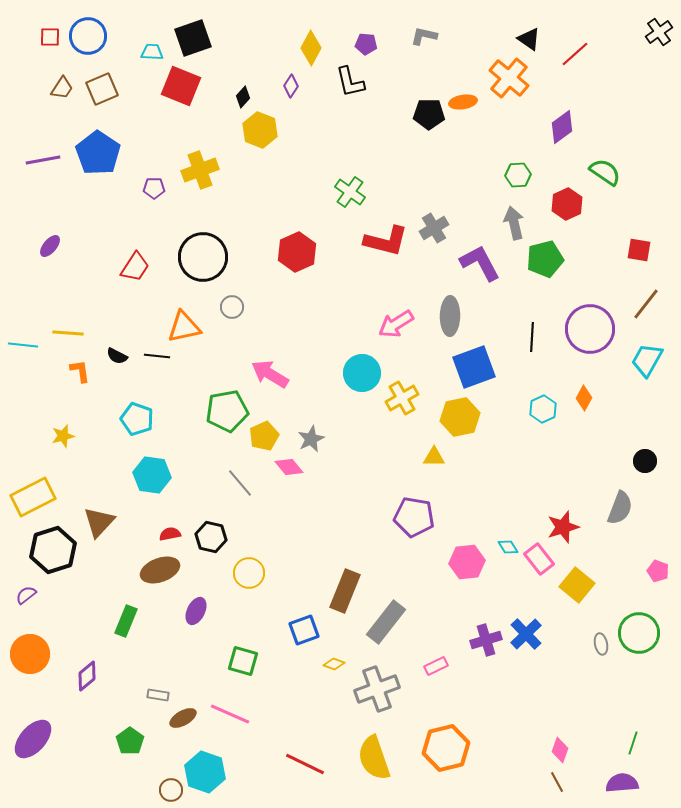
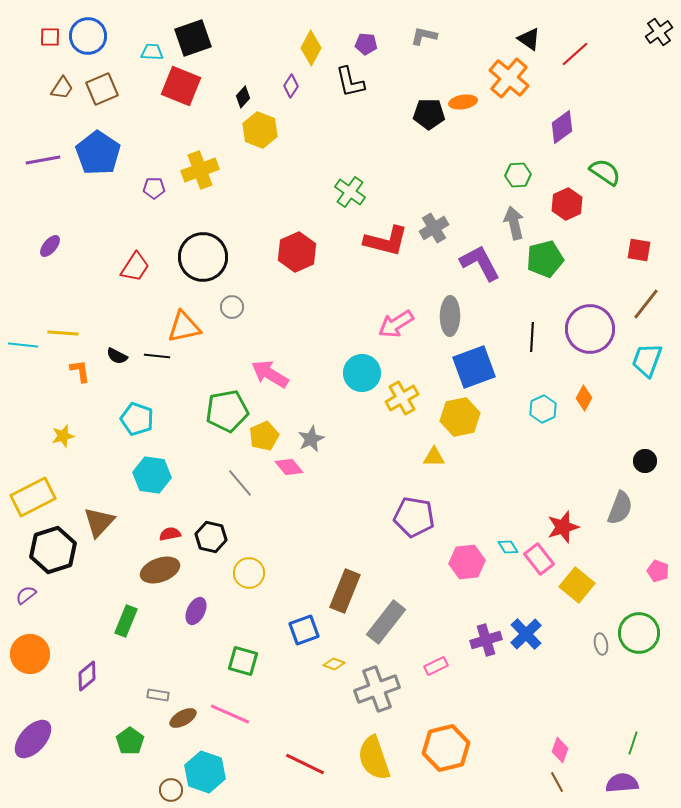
yellow line at (68, 333): moved 5 px left
cyan trapezoid at (647, 360): rotated 9 degrees counterclockwise
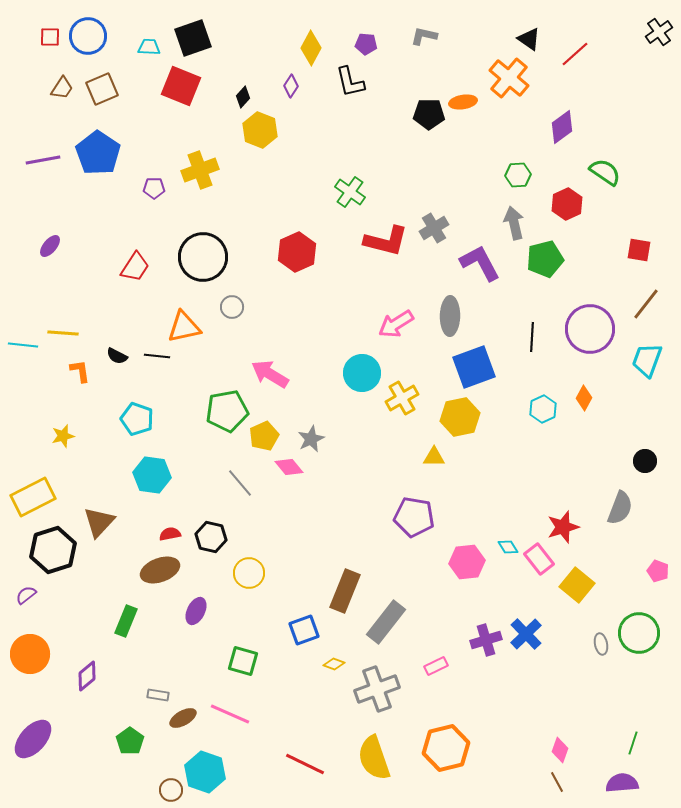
cyan trapezoid at (152, 52): moved 3 px left, 5 px up
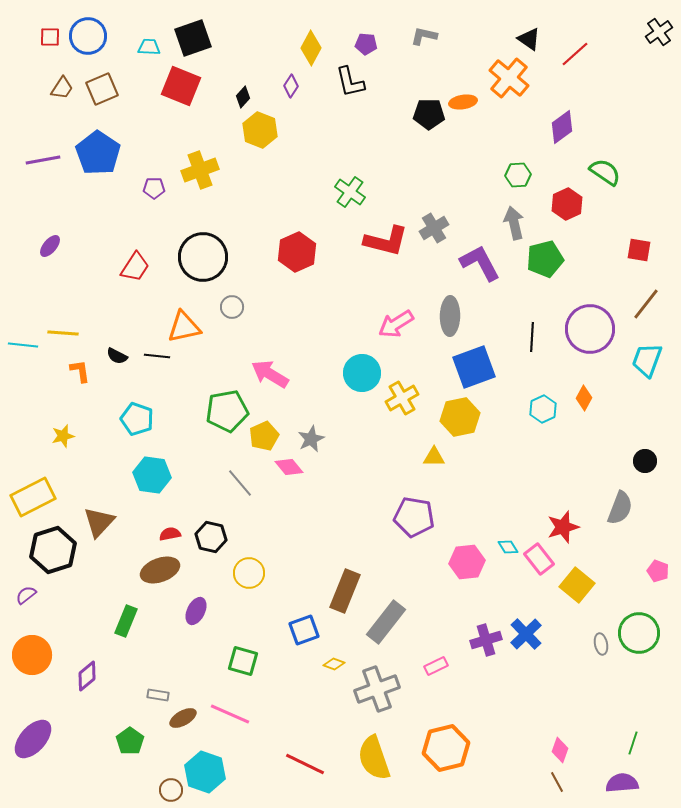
orange circle at (30, 654): moved 2 px right, 1 px down
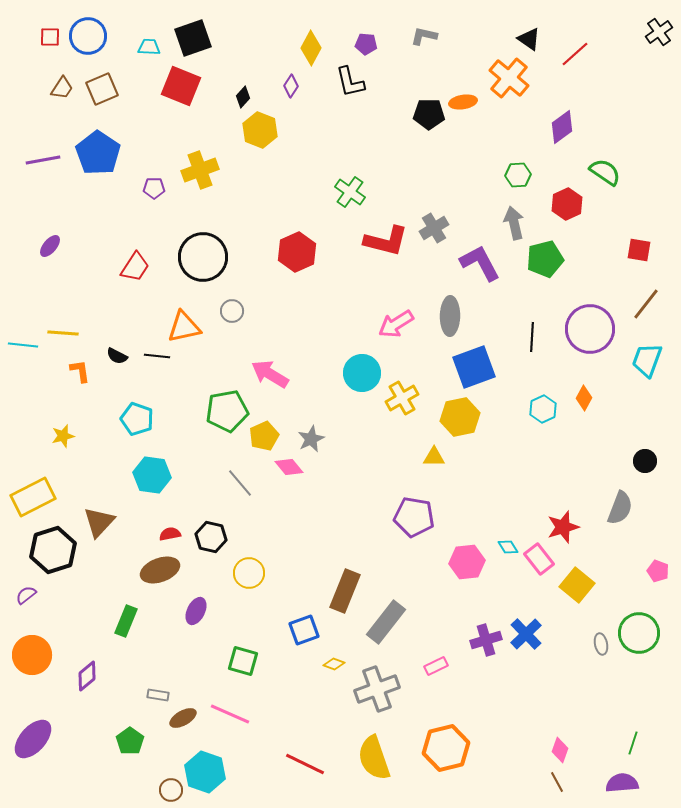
gray circle at (232, 307): moved 4 px down
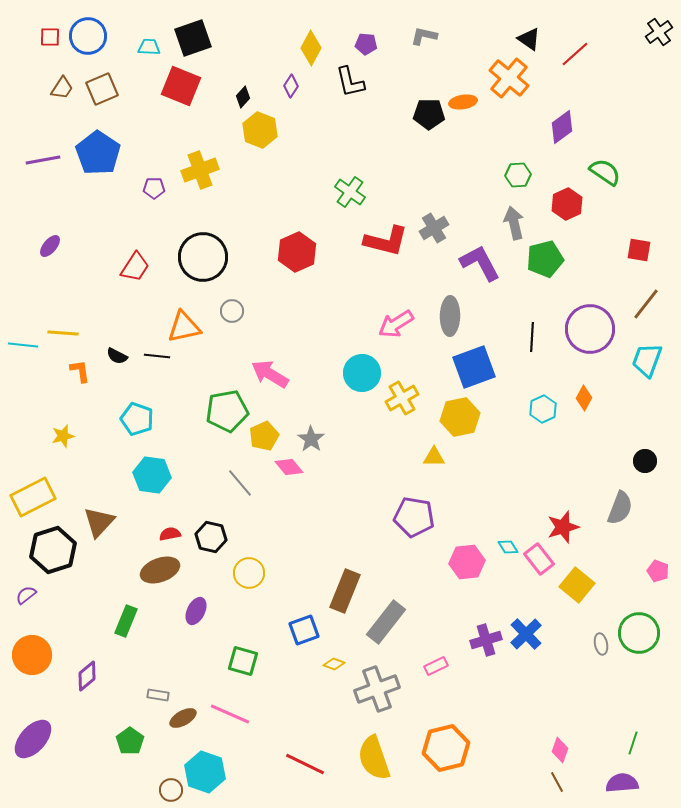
gray star at (311, 439): rotated 12 degrees counterclockwise
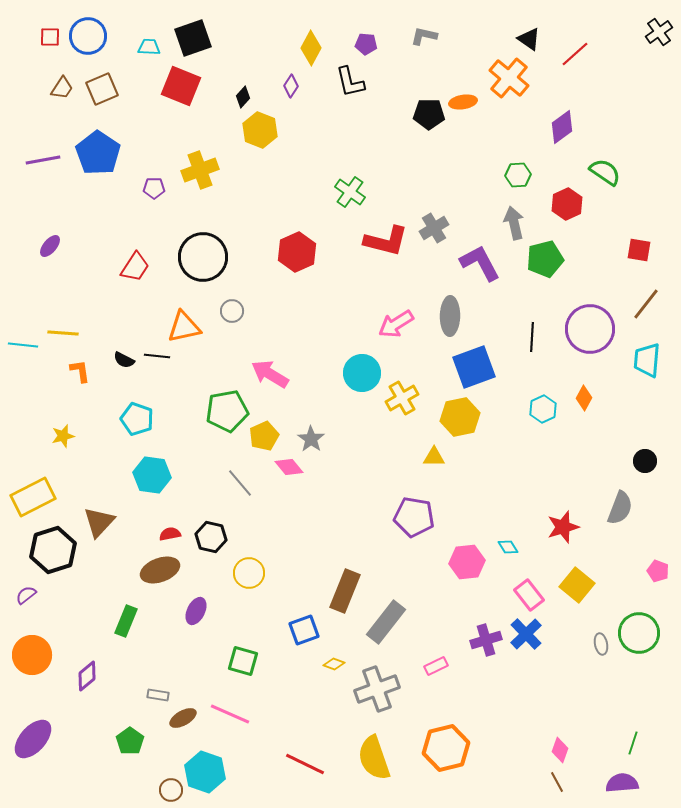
black semicircle at (117, 356): moved 7 px right, 4 px down
cyan trapezoid at (647, 360): rotated 15 degrees counterclockwise
pink rectangle at (539, 559): moved 10 px left, 36 px down
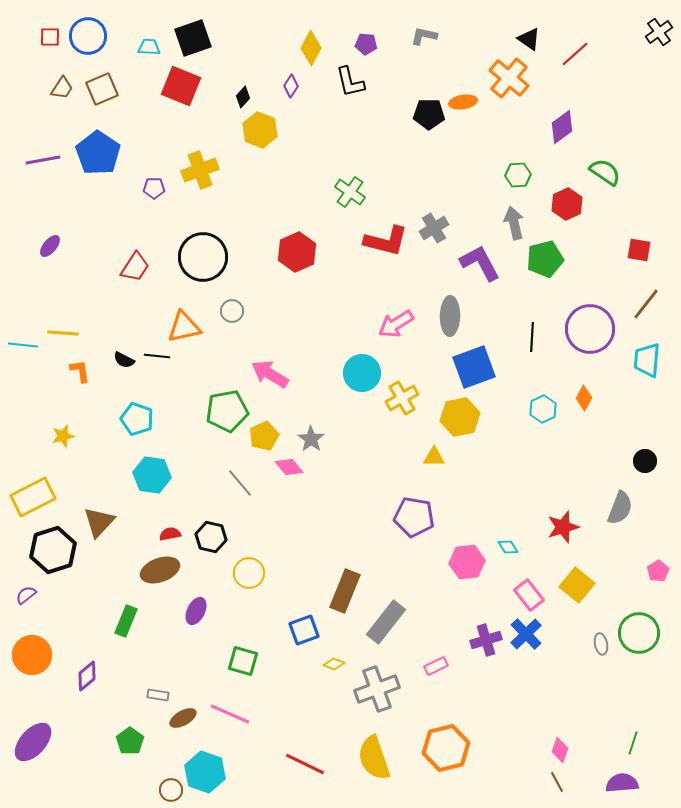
pink pentagon at (658, 571): rotated 20 degrees clockwise
purple ellipse at (33, 739): moved 3 px down
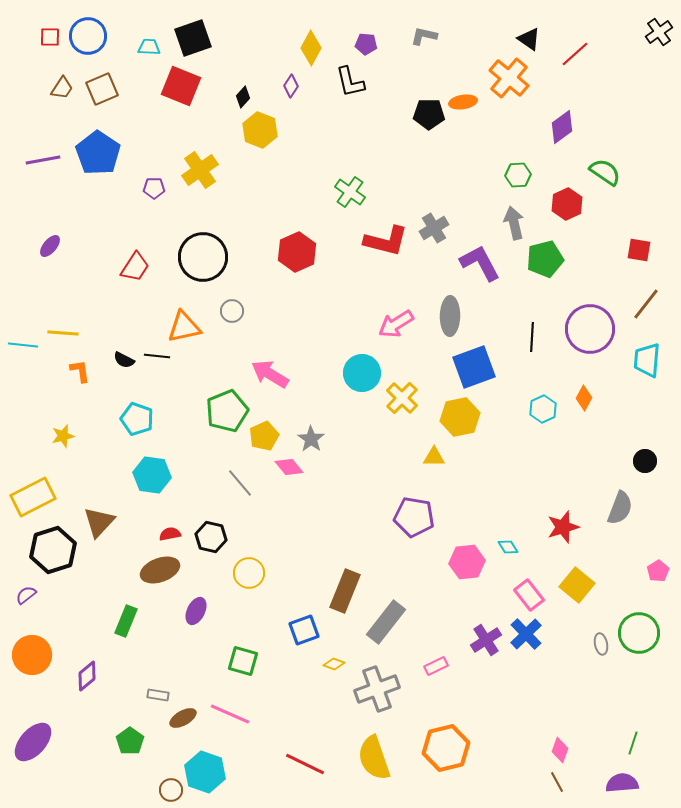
yellow cross at (200, 170): rotated 15 degrees counterclockwise
yellow cross at (402, 398): rotated 16 degrees counterclockwise
green pentagon at (227, 411): rotated 12 degrees counterclockwise
purple cross at (486, 640): rotated 16 degrees counterclockwise
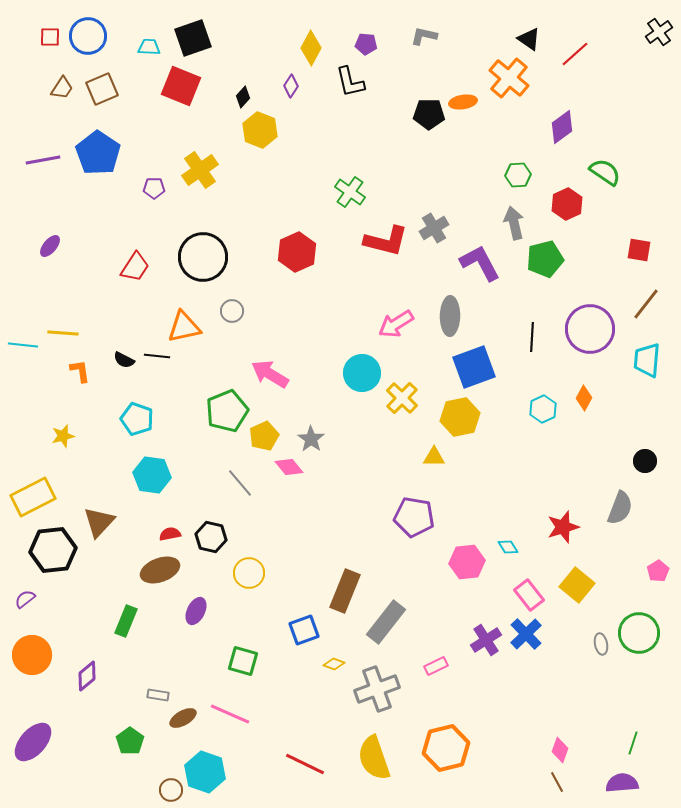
black hexagon at (53, 550): rotated 12 degrees clockwise
purple semicircle at (26, 595): moved 1 px left, 4 px down
